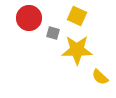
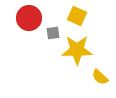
gray square: rotated 24 degrees counterclockwise
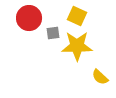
yellow star: moved 4 px up
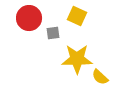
yellow star: moved 13 px down
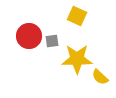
red circle: moved 18 px down
gray square: moved 1 px left, 8 px down
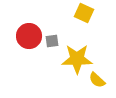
yellow square: moved 7 px right, 3 px up
yellow semicircle: moved 3 px left, 3 px down
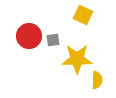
yellow square: moved 1 px left, 2 px down
gray square: moved 1 px right, 1 px up
yellow semicircle: rotated 132 degrees counterclockwise
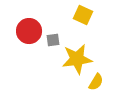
red circle: moved 5 px up
yellow star: rotated 8 degrees counterclockwise
yellow semicircle: moved 1 px left, 2 px down; rotated 30 degrees clockwise
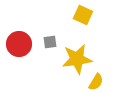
red circle: moved 10 px left, 13 px down
gray square: moved 3 px left, 2 px down
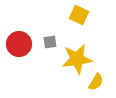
yellow square: moved 4 px left
